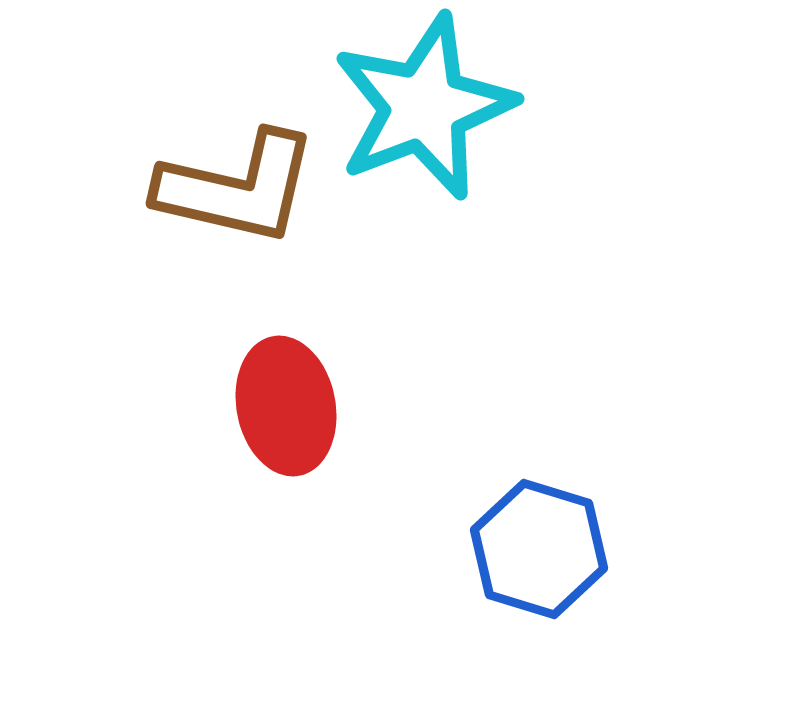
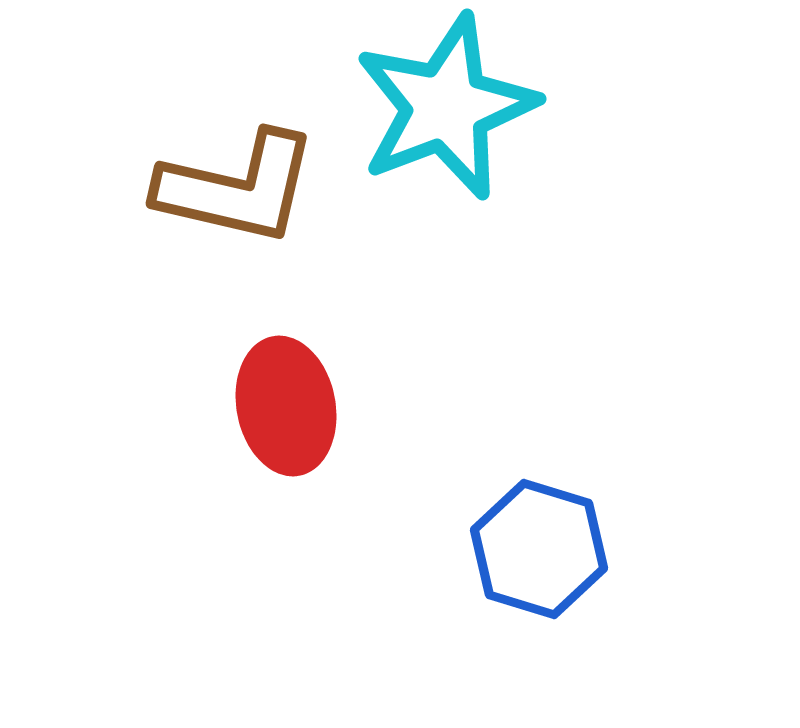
cyan star: moved 22 px right
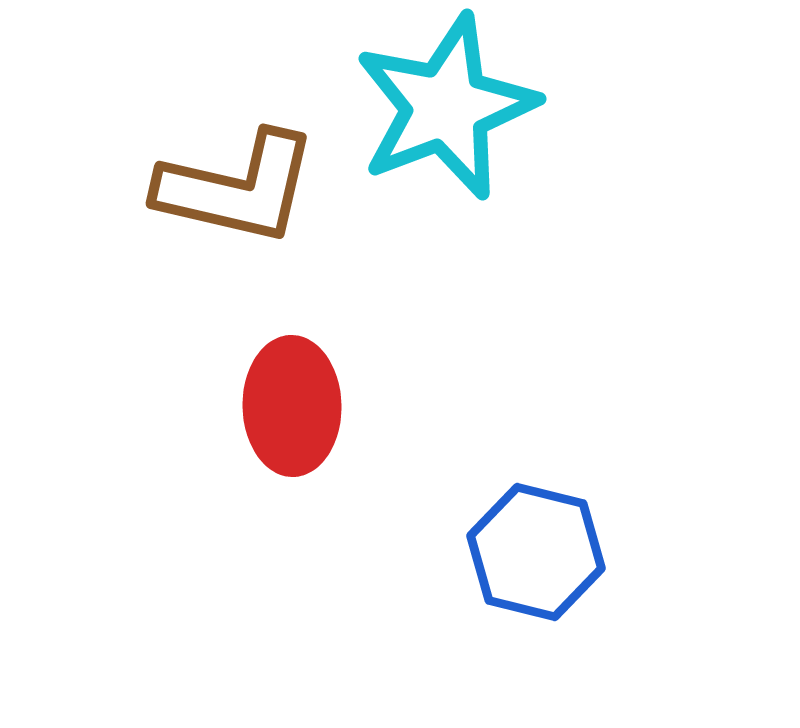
red ellipse: moved 6 px right; rotated 10 degrees clockwise
blue hexagon: moved 3 px left, 3 px down; rotated 3 degrees counterclockwise
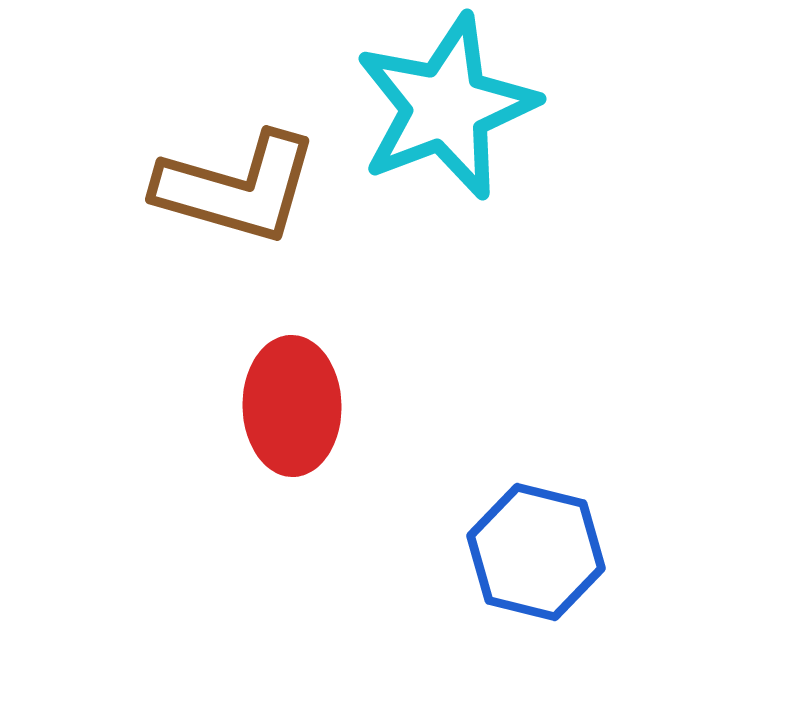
brown L-shape: rotated 3 degrees clockwise
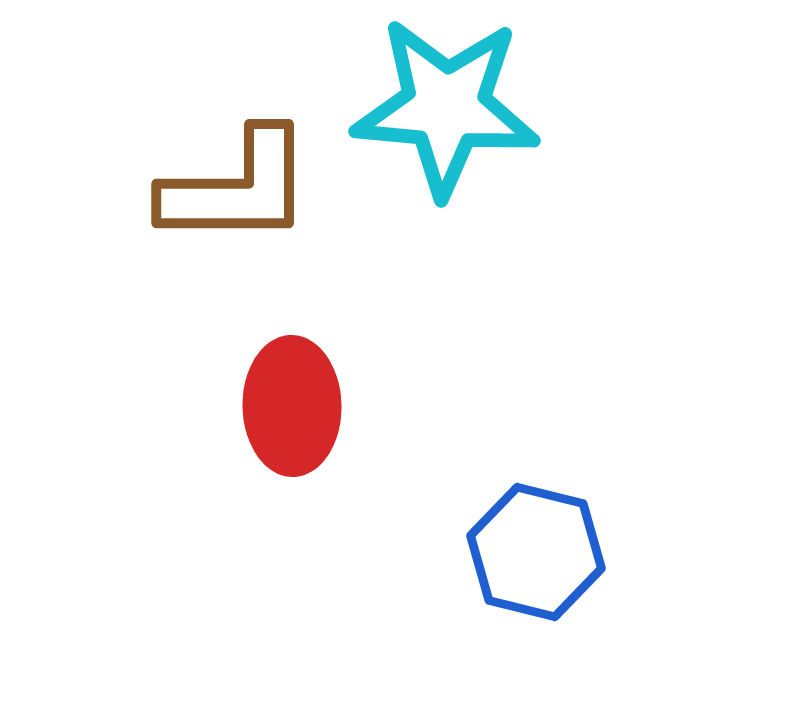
cyan star: rotated 26 degrees clockwise
brown L-shape: rotated 16 degrees counterclockwise
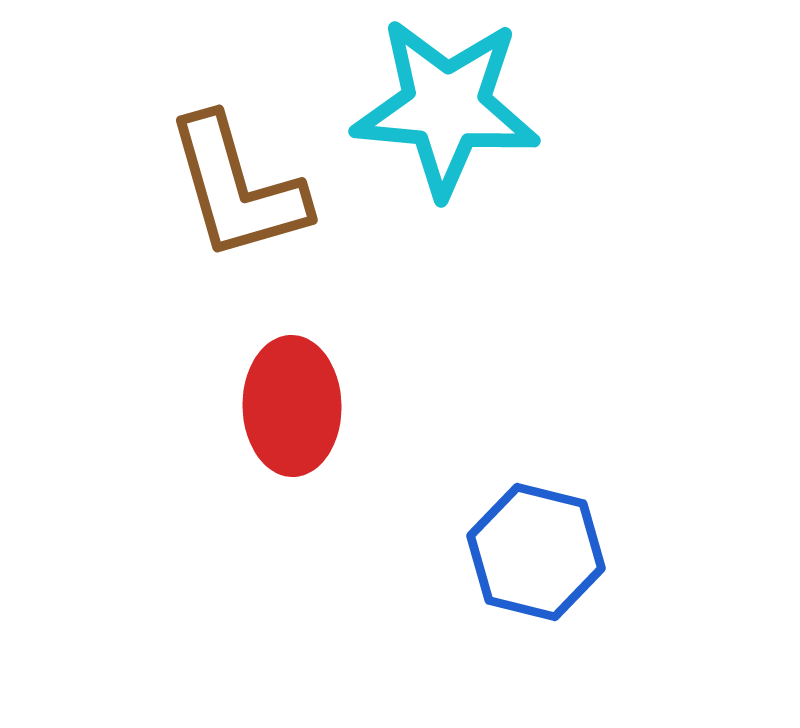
brown L-shape: rotated 74 degrees clockwise
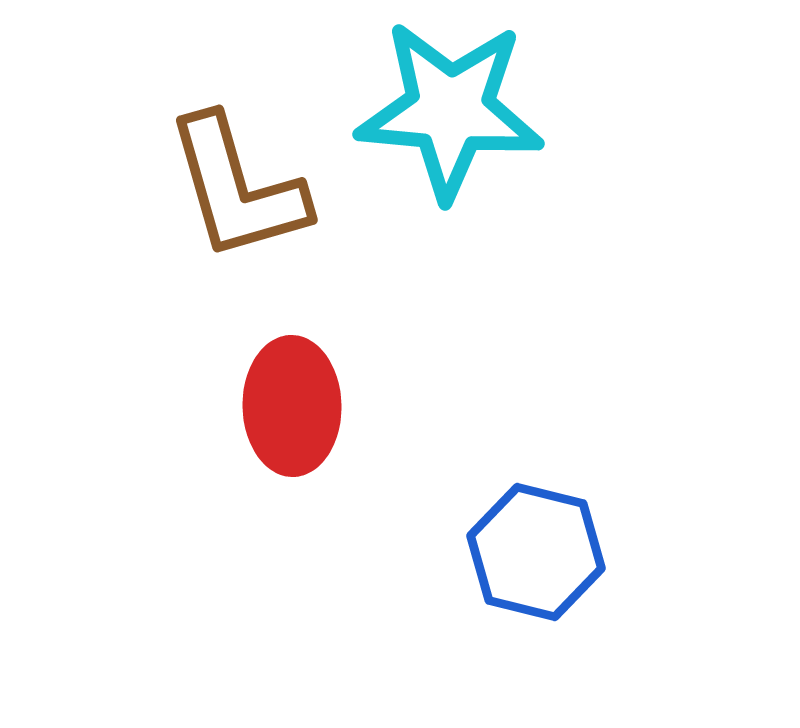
cyan star: moved 4 px right, 3 px down
